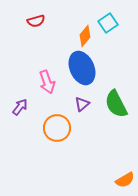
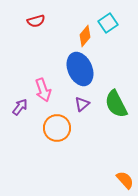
blue ellipse: moved 2 px left, 1 px down
pink arrow: moved 4 px left, 8 px down
orange semicircle: rotated 102 degrees counterclockwise
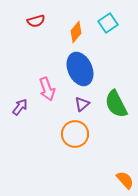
orange diamond: moved 9 px left, 4 px up
pink arrow: moved 4 px right, 1 px up
orange circle: moved 18 px right, 6 px down
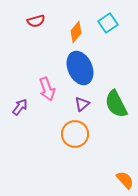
blue ellipse: moved 1 px up
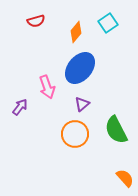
blue ellipse: rotated 64 degrees clockwise
pink arrow: moved 2 px up
green semicircle: moved 26 px down
orange semicircle: moved 2 px up
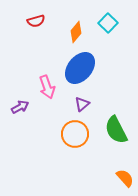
cyan square: rotated 12 degrees counterclockwise
purple arrow: rotated 24 degrees clockwise
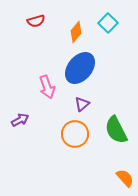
purple arrow: moved 13 px down
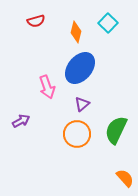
orange diamond: rotated 25 degrees counterclockwise
purple arrow: moved 1 px right, 1 px down
green semicircle: rotated 52 degrees clockwise
orange circle: moved 2 px right
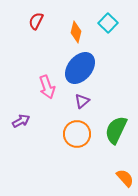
red semicircle: rotated 132 degrees clockwise
purple triangle: moved 3 px up
